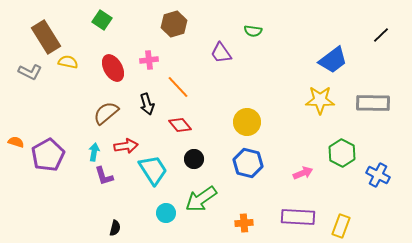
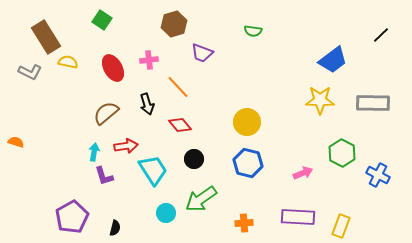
purple trapezoid: moved 19 px left; rotated 35 degrees counterclockwise
purple pentagon: moved 24 px right, 62 px down
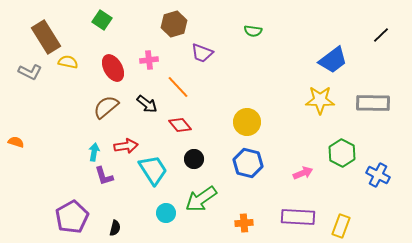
black arrow: rotated 35 degrees counterclockwise
brown semicircle: moved 6 px up
